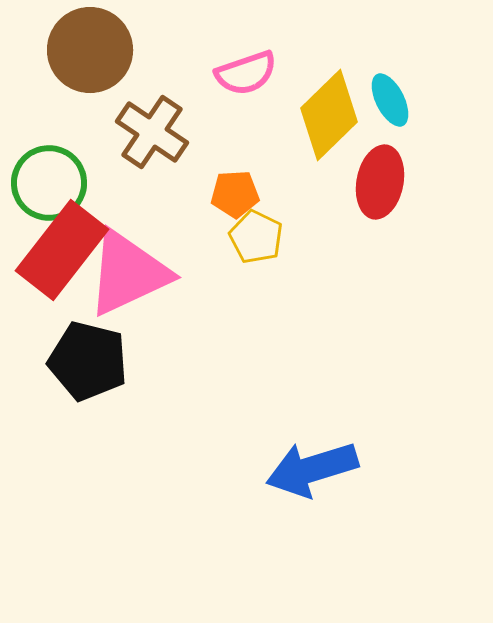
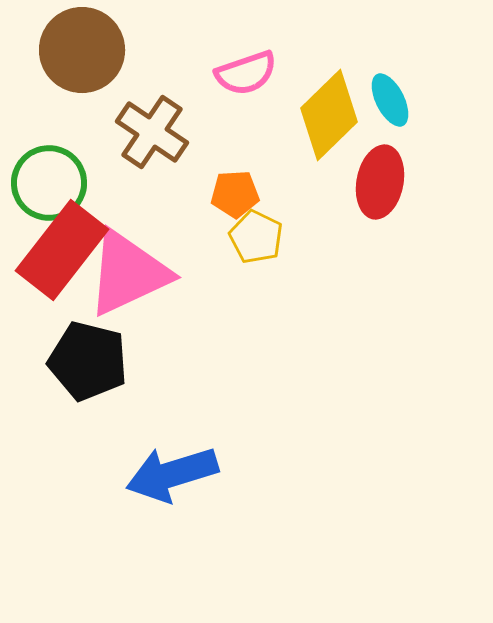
brown circle: moved 8 px left
blue arrow: moved 140 px left, 5 px down
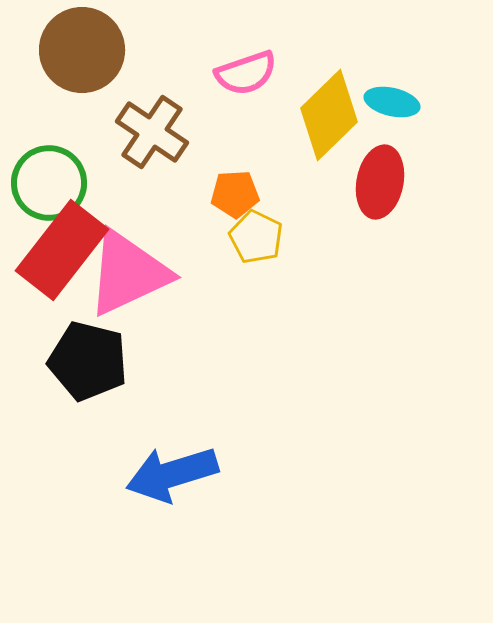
cyan ellipse: moved 2 px right, 2 px down; rotated 50 degrees counterclockwise
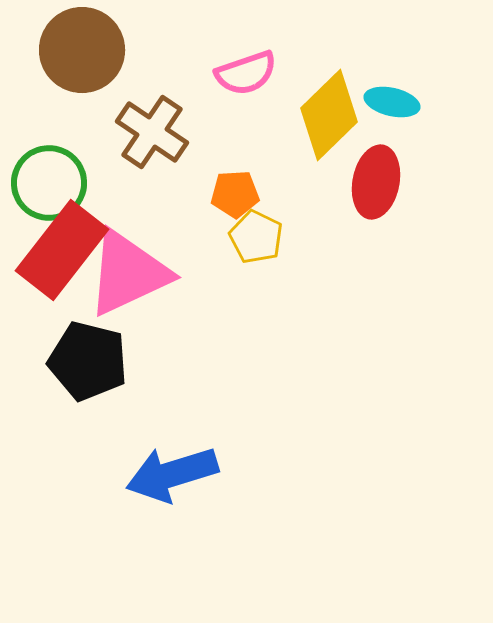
red ellipse: moved 4 px left
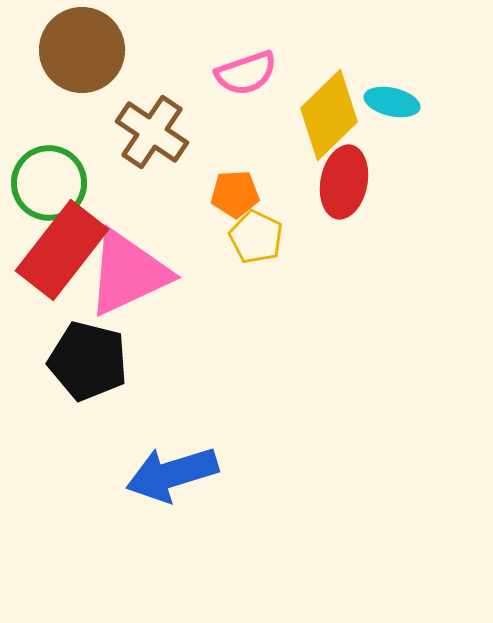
red ellipse: moved 32 px left
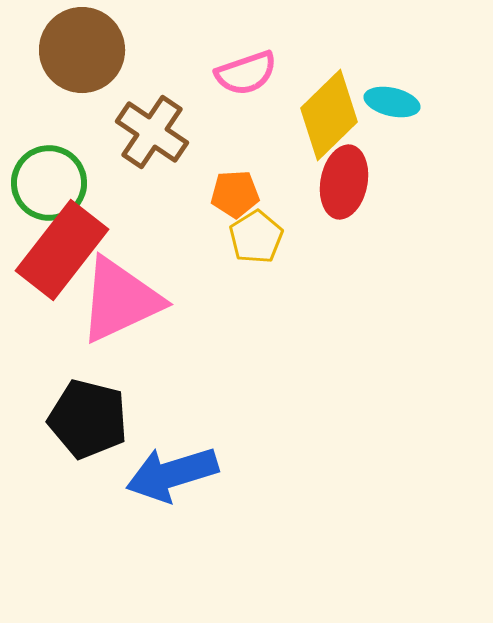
yellow pentagon: rotated 14 degrees clockwise
pink triangle: moved 8 px left, 27 px down
black pentagon: moved 58 px down
